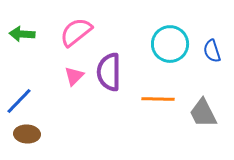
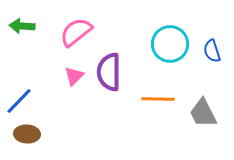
green arrow: moved 8 px up
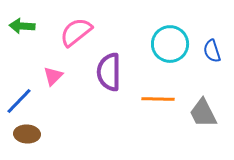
pink triangle: moved 21 px left
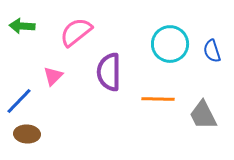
gray trapezoid: moved 2 px down
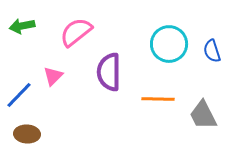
green arrow: rotated 15 degrees counterclockwise
cyan circle: moved 1 px left
blue line: moved 6 px up
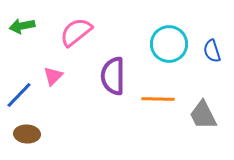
purple semicircle: moved 4 px right, 4 px down
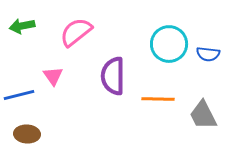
blue semicircle: moved 4 px left, 3 px down; rotated 65 degrees counterclockwise
pink triangle: rotated 20 degrees counterclockwise
blue line: rotated 32 degrees clockwise
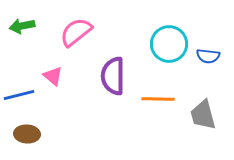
blue semicircle: moved 2 px down
pink triangle: rotated 15 degrees counterclockwise
gray trapezoid: rotated 12 degrees clockwise
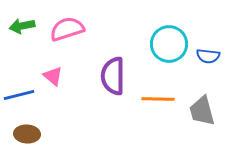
pink semicircle: moved 9 px left, 3 px up; rotated 20 degrees clockwise
gray trapezoid: moved 1 px left, 4 px up
